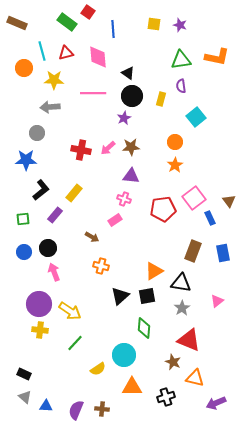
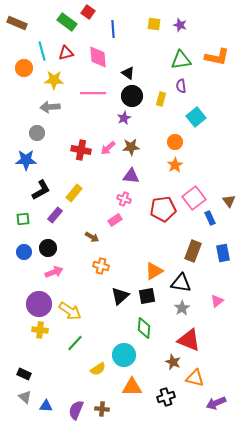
black L-shape at (41, 190): rotated 10 degrees clockwise
pink arrow at (54, 272): rotated 90 degrees clockwise
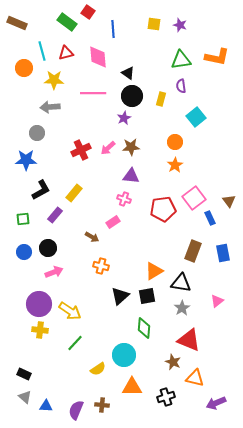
red cross at (81, 150): rotated 36 degrees counterclockwise
pink rectangle at (115, 220): moved 2 px left, 2 px down
brown cross at (102, 409): moved 4 px up
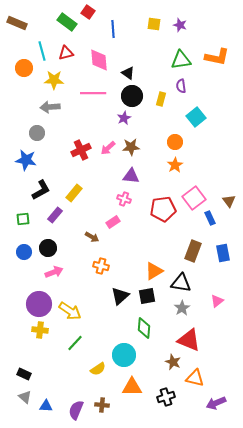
pink diamond at (98, 57): moved 1 px right, 3 px down
blue star at (26, 160): rotated 10 degrees clockwise
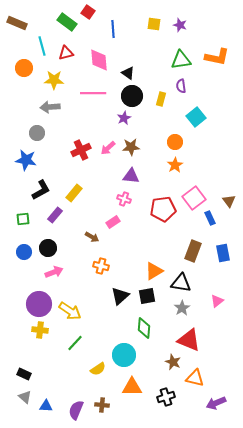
cyan line at (42, 51): moved 5 px up
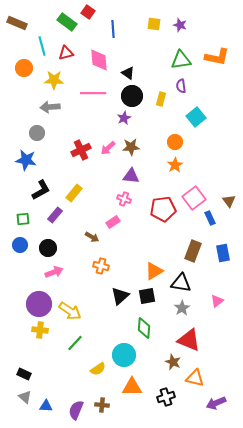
blue circle at (24, 252): moved 4 px left, 7 px up
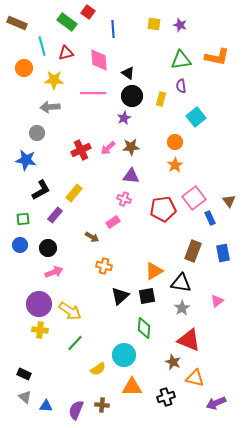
orange cross at (101, 266): moved 3 px right
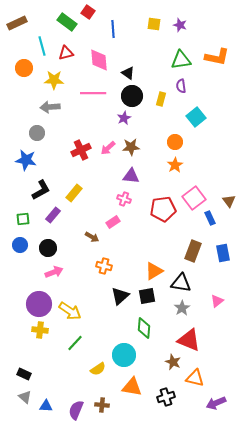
brown rectangle at (17, 23): rotated 48 degrees counterclockwise
purple rectangle at (55, 215): moved 2 px left
orange triangle at (132, 387): rotated 10 degrees clockwise
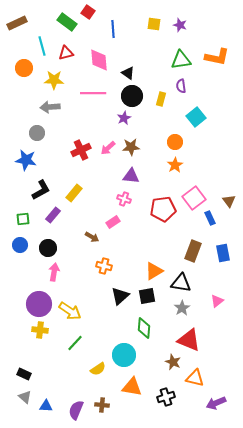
pink arrow at (54, 272): rotated 60 degrees counterclockwise
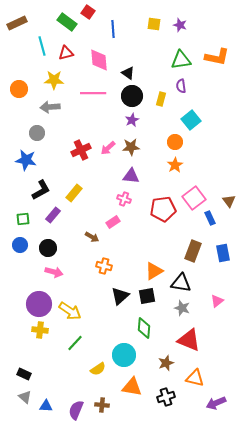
orange circle at (24, 68): moved 5 px left, 21 px down
cyan square at (196, 117): moved 5 px left, 3 px down
purple star at (124, 118): moved 8 px right, 2 px down
pink arrow at (54, 272): rotated 96 degrees clockwise
gray star at (182, 308): rotated 21 degrees counterclockwise
brown star at (173, 362): moved 7 px left, 1 px down; rotated 28 degrees clockwise
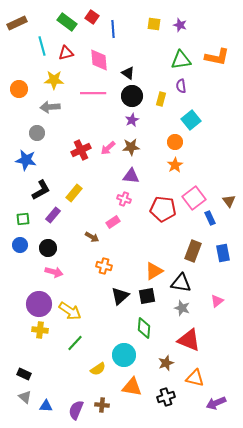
red square at (88, 12): moved 4 px right, 5 px down
red pentagon at (163, 209): rotated 15 degrees clockwise
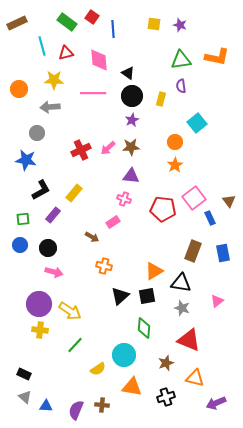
cyan square at (191, 120): moved 6 px right, 3 px down
green line at (75, 343): moved 2 px down
